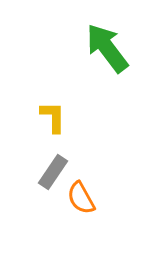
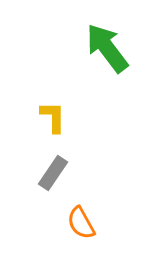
gray rectangle: moved 1 px down
orange semicircle: moved 25 px down
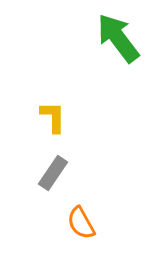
green arrow: moved 11 px right, 10 px up
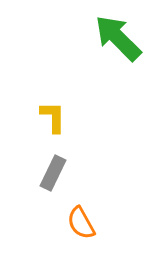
green arrow: rotated 8 degrees counterclockwise
gray rectangle: rotated 8 degrees counterclockwise
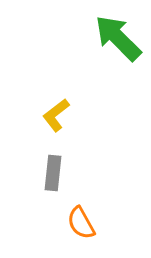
yellow L-shape: moved 3 px right, 2 px up; rotated 128 degrees counterclockwise
gray rectangle: rotated 20 degrees counterclockwise
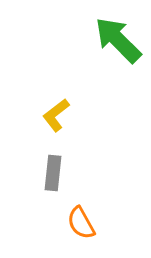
green arrow: moved 2 px down
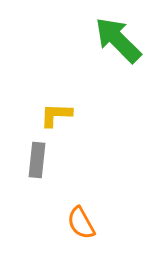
yellow L-shape: rotated 40 degrees clockwise
gray rectangle: moved 16 px left, 13 px up
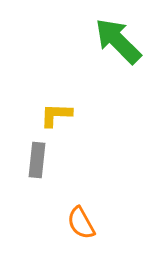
green arrow: moved 1 px down
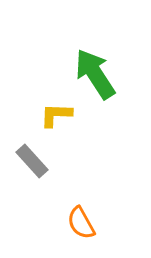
green arrow: moved 23 px left, 33 px down; rotated 12 degrees clockwise
gray rectangle: moved 5 px left, 1 px down; rotated 48 degrees counterclockwise
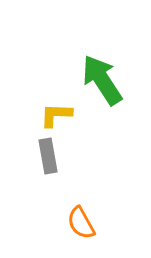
green arrow: moved 7 px right, 6 px down
gray rectangle: moved 16 px right, 5 px up; rotated 32 degrees clockwise
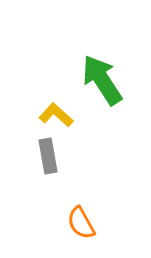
yellow L-shape: rotated 40 degrees clockwise
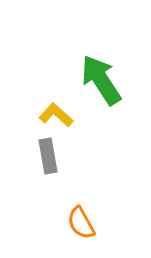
green arrow: moved 1 px left
